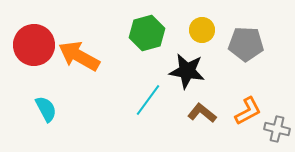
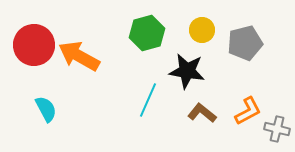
gray pentagon: moved 1 px left, 1 px up; rotated 16 degrees counterclockwise
cyan line: rotated 12 degrees counterclockwise
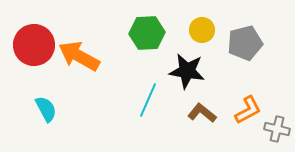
green hexagon: rotated 12 degrees clockwise
orange L-shape: moved 1 px up
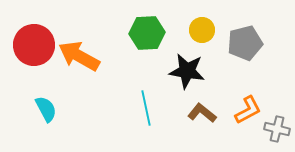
cyan line: moved 2 px left, 8 px down; rotated 36 degrees counterclockwise
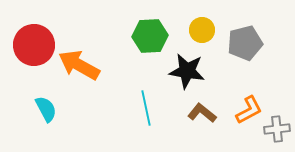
green hexagon: moved 3 px right, 3 px down
orange arrow: moved 9 px down
orange L-shape: moved 1 px right
gray cross: rotated 20 degrees counterclockwise
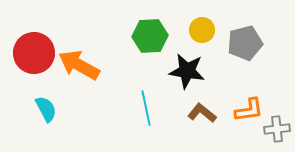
red circle: moved 8 px down
orange L-shape: rotated 20 degrees clockwise
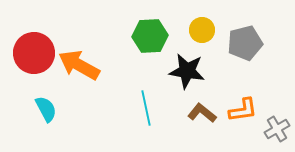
orange L-shape: moved 6 px left
gray cross: rotated 25 degrees counterclockwise
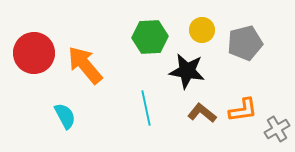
green hexagon: moved 1 px down
orange arrow: moved 6 px right; rotated 21 degrees clockwise
cyan semicircle: moved 19 px right, 7 px down
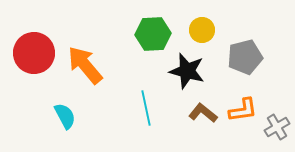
green hexagon: moved 3 px right, 3 px up
gray pentagon: moved 14 px down
black star: rotated 6 degrees clockwise
brown L-shape: moved 1 px right
gray cross: moved 2 px up
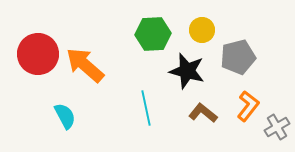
red circle: moved 4 px right, 1 px down
gray pentagon: moved 7 px left
orange arrow: rotated 9 degrees counterclockwise
orange L-shape: moved 5 px right, 4 px up; rotated 44 degrees counterclockwise
